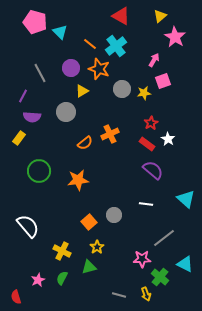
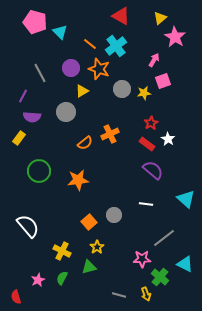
yellow triangle at (160, 16): moved 2 px down
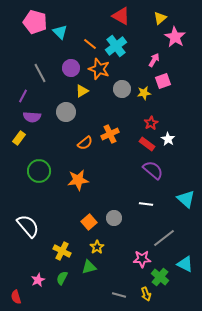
gray circle at (114, 215): moved 3 px down
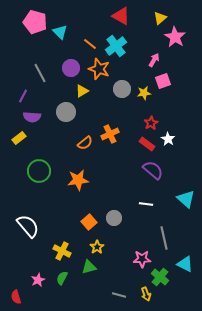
yellow rectangle at (19, 138): rotated 16 degrees clockwise
gray line at (164, 238): rotated 65 degrees counterclockwise
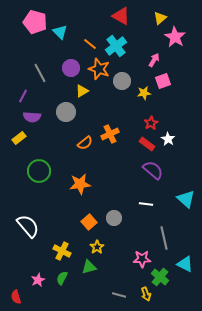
gray circle at (122, 89): moved 8 px up
orange star at (78, 180): moved 2 px right, 4 px down
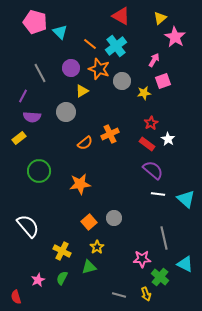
white line at (146, 204): moved 12 px right, 10 px up
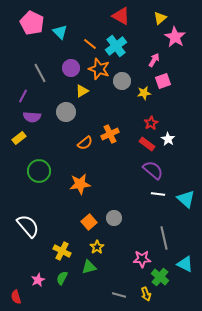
pink pentagon at (35, 22): moved 3 px left, 1 px down; rotated 10 degrees clockwise
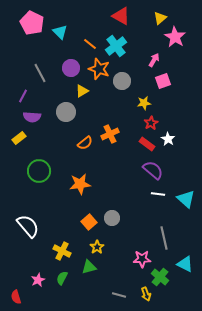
yellow star at (144, 93): moved 10 px down
gray circle at (114, 218): moved 2 px left
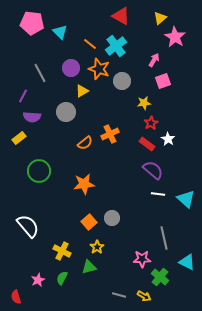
pink pentagon at (32, 23): rotated 20 degrees counterclockwise
orange star at (80, 184): moved 4 px right
cyan triangle at (185, 264): moved 2 px right, 2 px up
yellow arrow at (146, 294): moved 2 px left, 2 px down; rotated 40 degrees counterclockwise
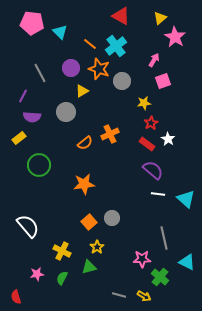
green circle at (39, 171): moved 6 px up
pink star at (38, 280): moved 1 px left, 6 px up; rotated 16 degrees clockwise
